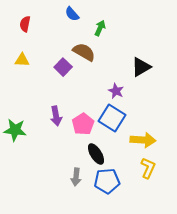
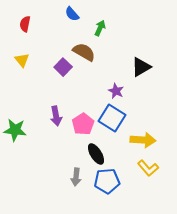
yellow triangle: rotated 49 degrees clockwise
yellow L-shape: rotated 115 degrees clockwise
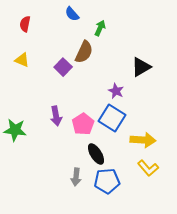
brown semicircle: rotated 85 degrees clockwise
yellow triangle: rotated 28 degrees counterclockwise
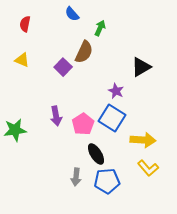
green star: rotated 15 degrees counterclockwise
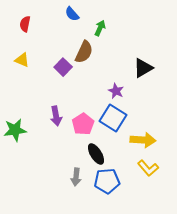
black triangle: moved 2 px right, 1 px down
blue square: moved 1 px right
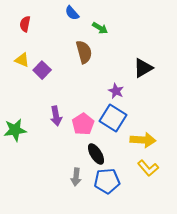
blue semicircle: moved 1 px up
green arrow: rotated 98 degrees clockwise
brown semicircle: rotated 40 degrees counterclockwise
purple square: moved 21 px left, 3 px down
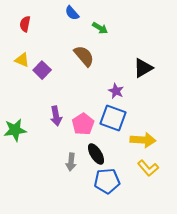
brown semicircle: moved 4 px down; rotated 25 degrees counterclockwise
blue square: rotated 12 degrees counterclockwise
gray arrow: moved 5 px left, 15 px up
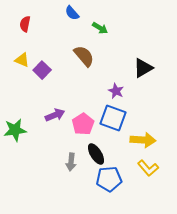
purple arrow: moved 1 px left, 1 px up; rotated 102 degrees counterclockwise
blue pentagon: moved 2 px right, 2 px up
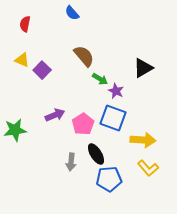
green arrow: moved 51 px down
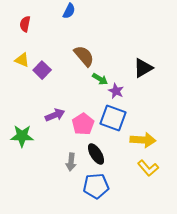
blue semicircle: moved 3 px left, 2 px up; rotated 112 degrees counterclockwise
green star: moved 7 px right, 6 px down; rotated 10 degrees clockwise
blue pentagon: moved 13 px left, 7 px down
